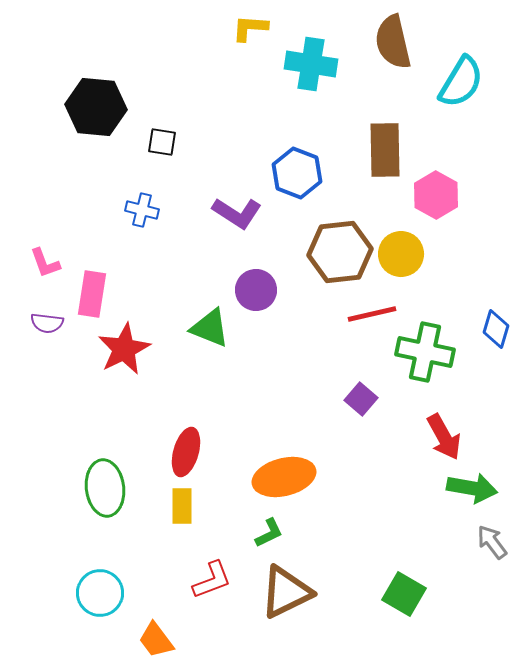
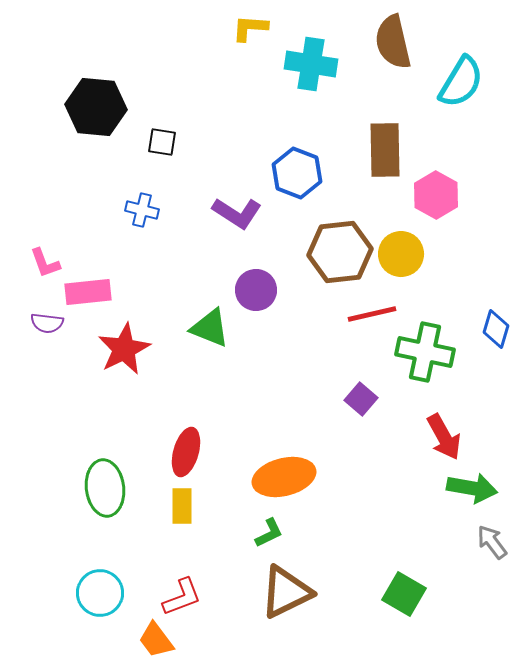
pink rectangle: moved 4 px left, 2 px up; rotated 75 degrees clockwise
red L-shape: moved 30 px left, 17 px down
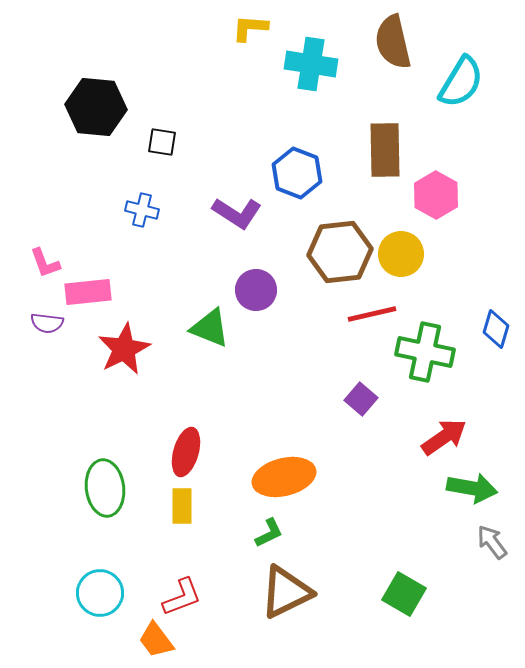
red arrow: rotated 96 degrees counterclockwise
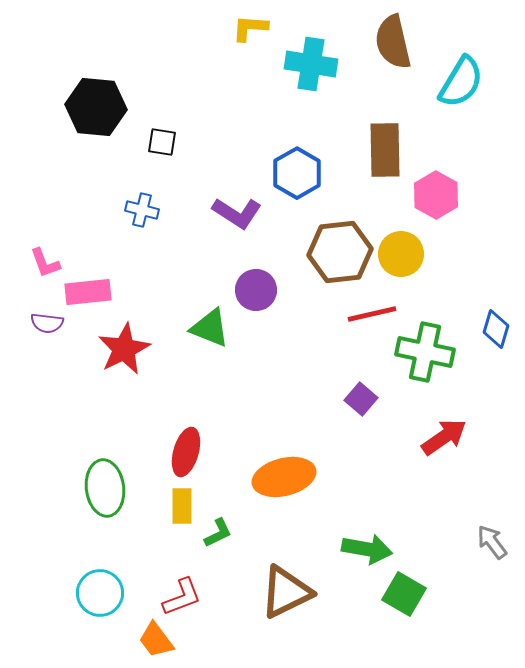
blue hexagon: rotated 9 degrees clockwise
green arrow: moved 105 px left, 61 px down
green L-shape: moved 51 px left
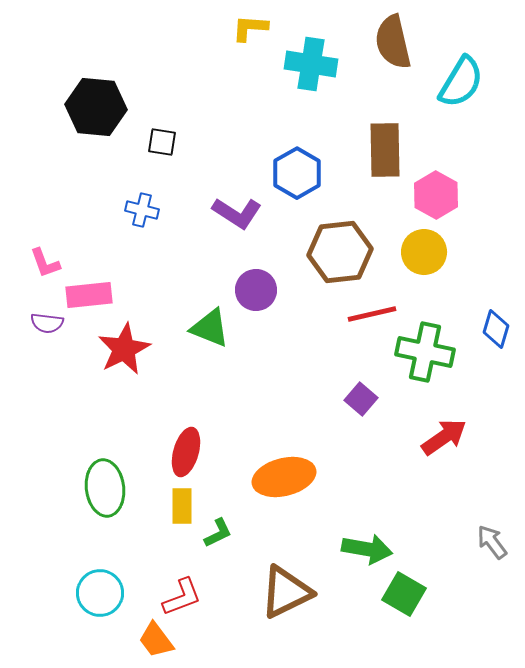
yellow circle: moved 23 px right, 2 px up
pink rectangle: moved 1 px right, 3 px down
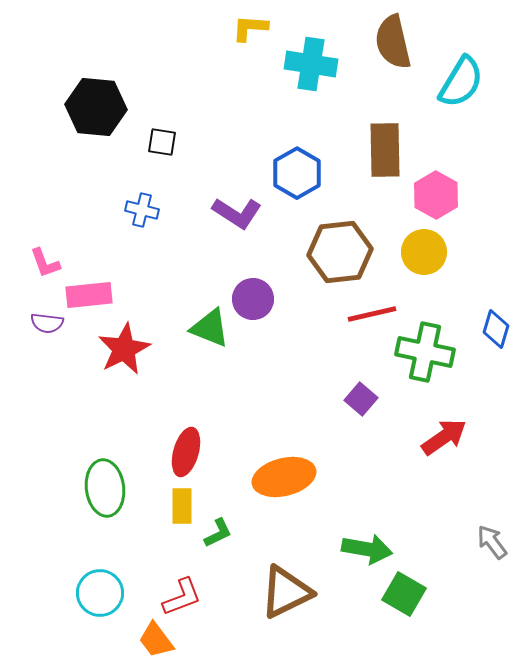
purple circle: moved 3 px left, 9 px down
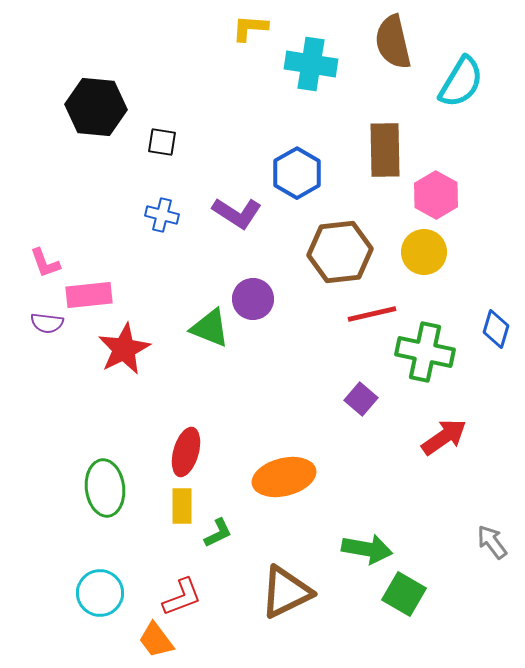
blue cross: moved 20 px right, 5 px down
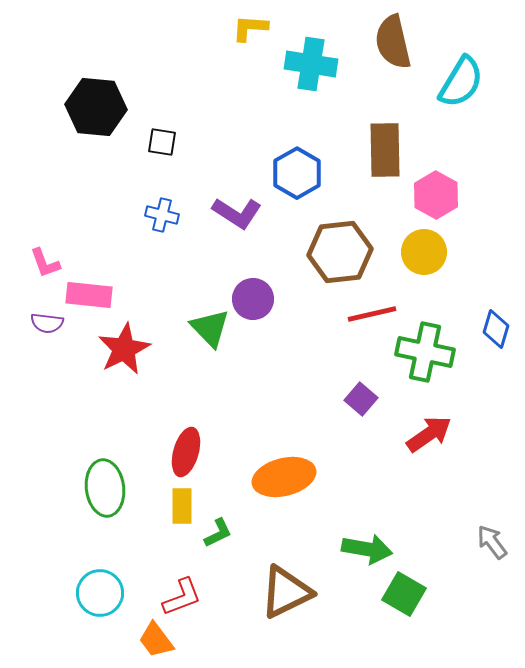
pink rectangle: rotated 12 degrees clockwise
green triangle: rotated 24 degrees clockwise
red arrow: moved 15 px left, 3 px up
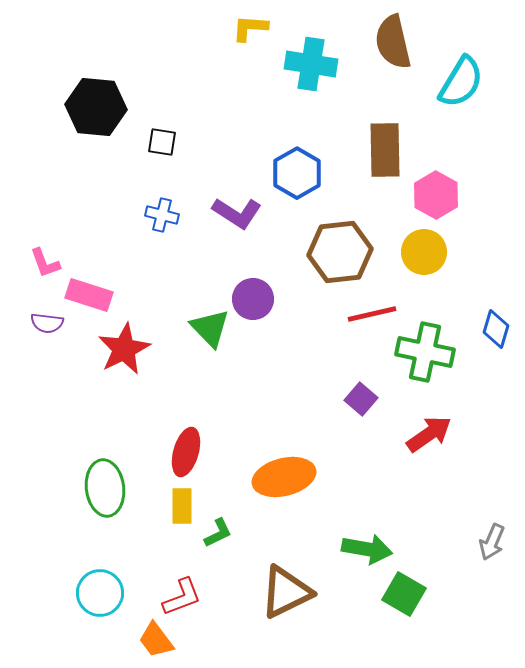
pink rectangle: rotated 12 degrees clockwise
gray arrow: rotated 120 degrees counterclockwise
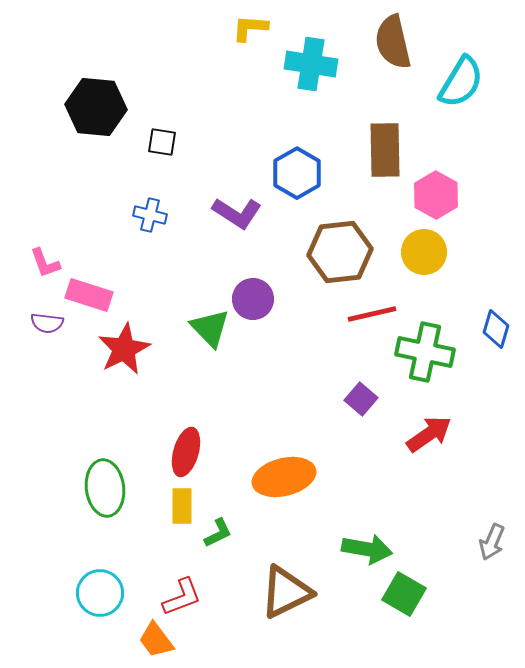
blue cross: moved 12 px left
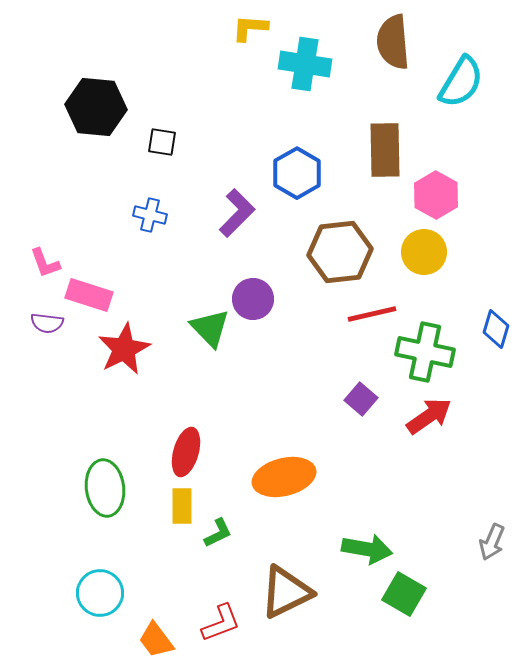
brown semicircle: rotated 8 degrees clockwise
cyan cross: moved 6 px left
purple L-shape: rotated 78 degrees counterclockwise
red arrow: moved 18 px up
red L-shape: moved 39 px right, 26 px down
